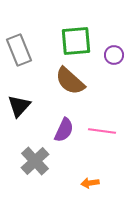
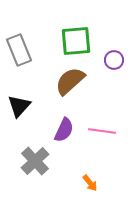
purple circle: moved 5 px down
brown semicircle: rotated 96 degrees clockwise
orange arrow: rotated 120 degrees counterclockwise
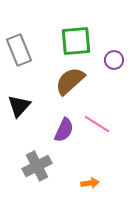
pink line: moved 5 px left, 7 px up; rotated 24 degrees clockwise
gray cross: moved 2 px right, 5 px down; rotated 16 degrees clockwise
orange arrow: rotated 60 degrees counterclockwise
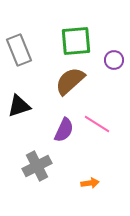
black triangle: rotated 30 degrees clockwise
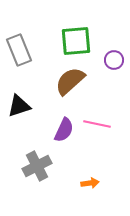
pink line: rotated 20 degrees counterclockwise
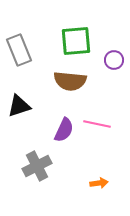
brown semicircle: rotated 132 degrees counterclockwise
orange arrow: moved 9 px right
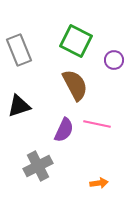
green square: rotated 32 degrees clockwise
brown semicircle: moved 5 px right, 4 px down; rotated 124 degrees counterclockwise
gray cross: moved 1 px right
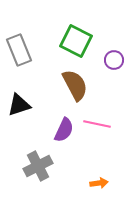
black triangle: moved 1 px up
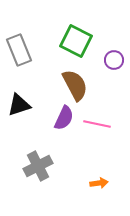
purple semicircle: moved 12 px up
